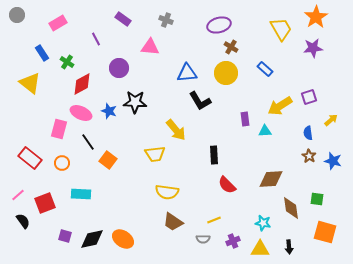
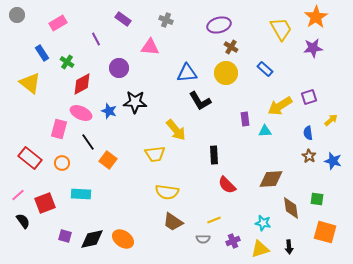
yellow triangle at (260, 249): rotated 18 degrees counterclockwise
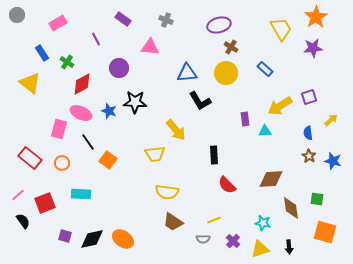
purple cross at (233, 241): rotated 24 degrees counterclockwise
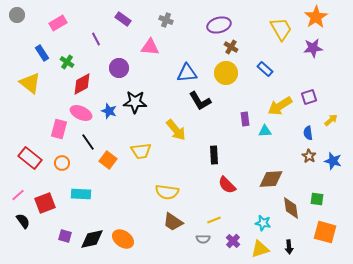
yellow trapezoid at (155, 154): moved 14 px left, 3 px up
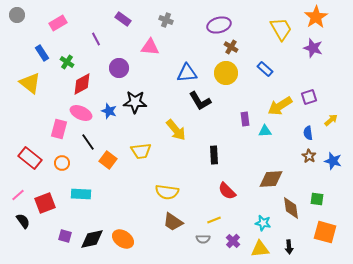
purple star at (313, 48): rotated 24 degrees clockwise
red semicircle at (227, 185): moved 6 px down
yellow triangle at (260, 249): rotated 12 degrees clockwise
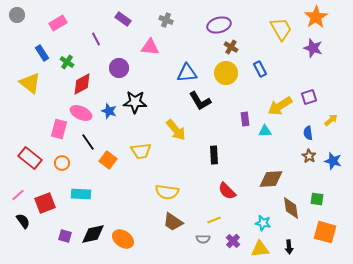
blue rectangle at (265, 69): moved 5 px left; rotated 21 degrees clockwise
black diamond at (92, 239): moved 1 px right, 5 px up
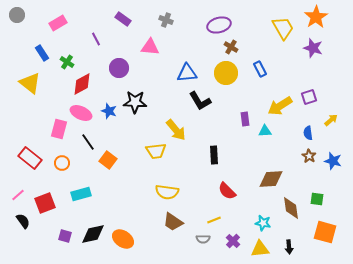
yellow trapezoid at (281, 29): moved 2 px right, 1 px up
yellow trapezoid at (141, 151): moved 15 px right
cyan rectangle at (81, 194): rotated 18 degrees counterclockwise
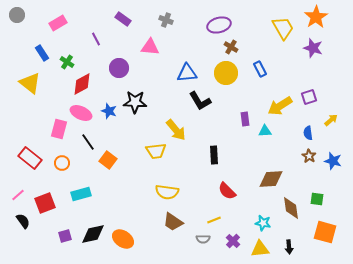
purple square at (65, 236): rotated 32 degrees counterclockwise
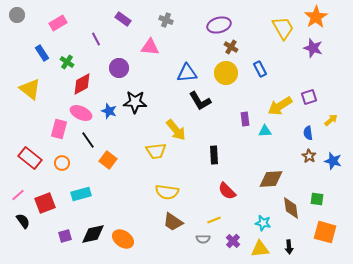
yellow triangle at (30, 83): moved 6 px down
black line at (88, 142): moved 2 px up
